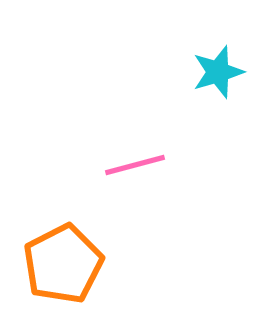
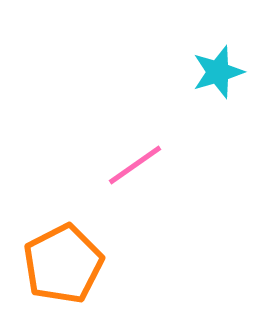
pink line: rotated 20 degrees counterclockwise
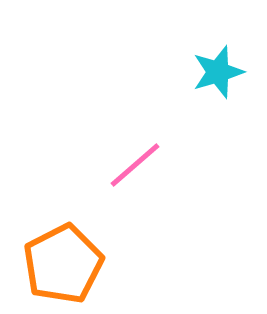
pink line: rotated 6 degrees counterclockwise
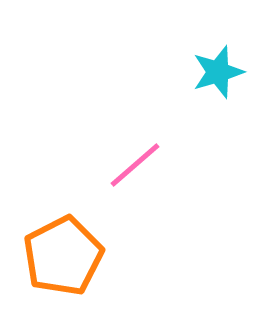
orange pentagon: moved 8 px up
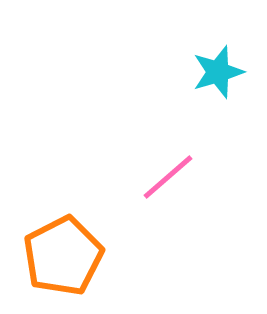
pink line: moved 33 px right, 12 px down
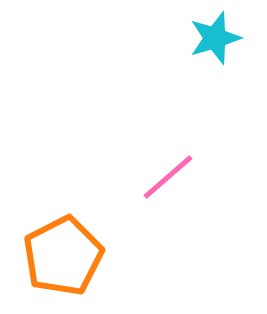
cyan star: moved 3 px left, 34 px up
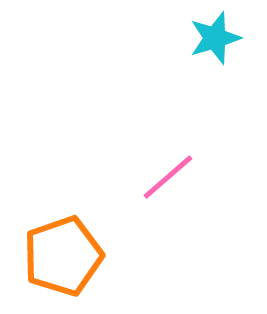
orange pentagon: rotated 8 degrees clockwise
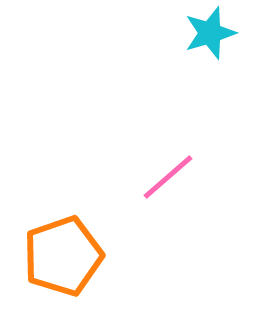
cyan star: moved 5 px left, 5 px up
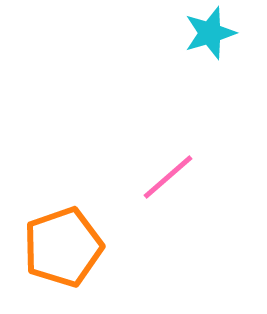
orange pentagon: moved 9 px up
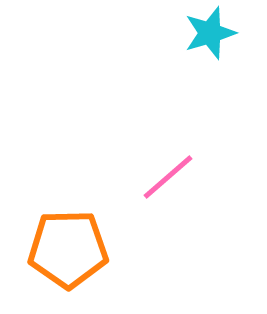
orange pentagon: moved 5 px right, 2 px down; rotated 18 degrees clockwise
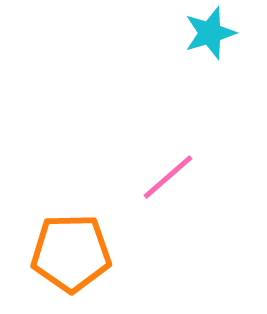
orange pentagon: moved 3 px right, 4 px down
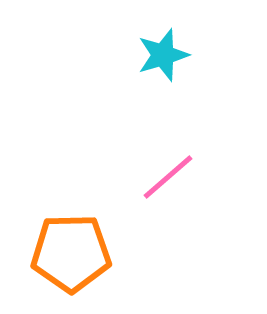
cyan star: moved 47 px left, 22 px down
